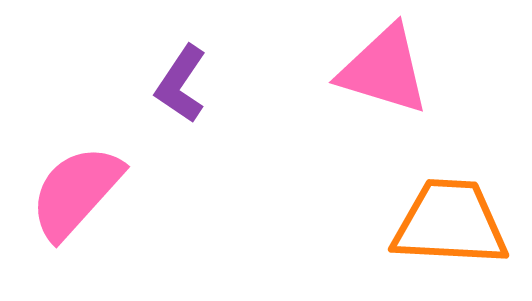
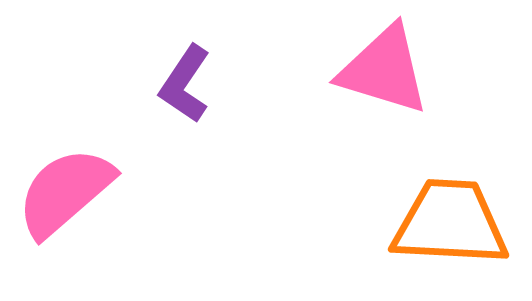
purple L-shape: moved 4 px right
pink semicircle: moved 11 px left; rotated 7 degrees clockwise
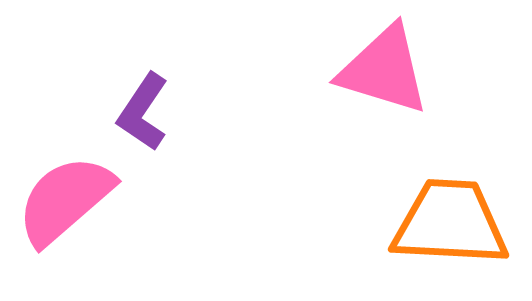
purple L-shape: moved 42 px left, 28 px down
pink semicircle: moved 8 px down
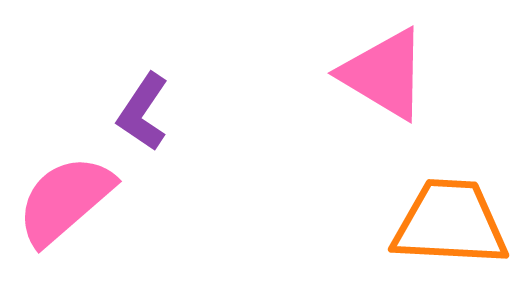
pink triangle: moved 4 px down; rotated 14 degrees clockwise
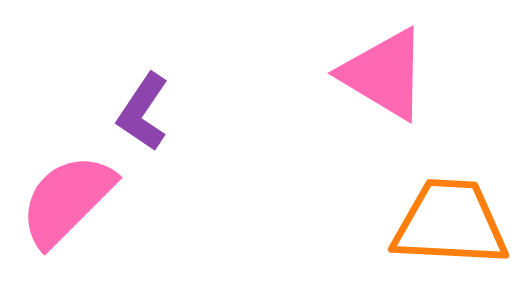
pink semicircle: moved 2 px right; rotated 4 degrees counterclockwise
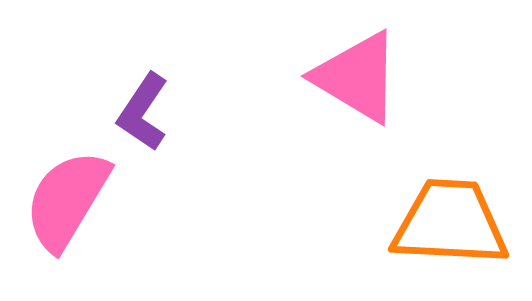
pink triangle: moved 27 px left, 3 px down
pink semicircle: rotated 14 degrees counterclockwise
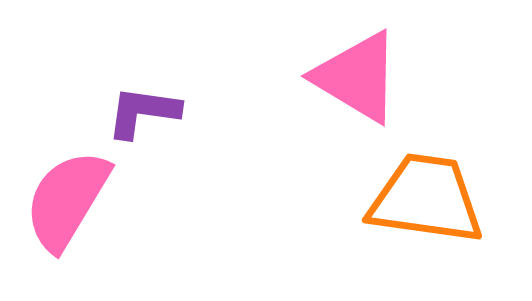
purple L-shape: rotated 64 degrees clockwise
orange trapezoid: moved 24 px left, 24 px up; rotated 5 degrees clockwise
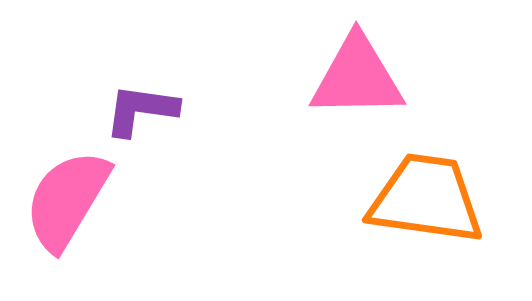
pink triangle: rotated 32 degrees counterclockwise
purple L-shape: moved 2 px left, 2 px up
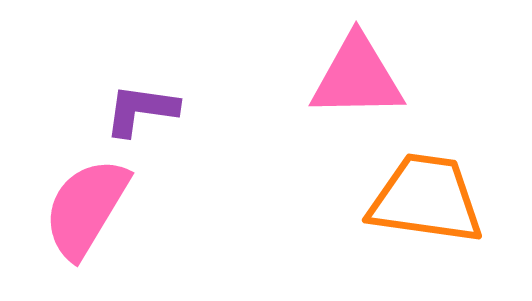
pink semicircle: moved 19 px right, 8 px down
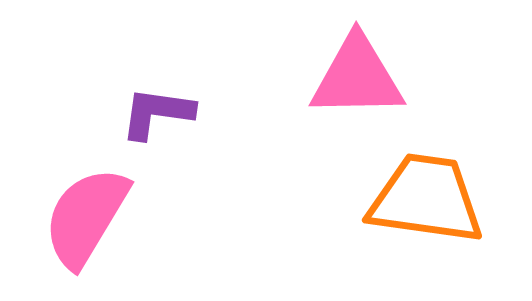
purple L-shape: moved 16 px right, 3 px down
pink semicircle: moved 9 px down
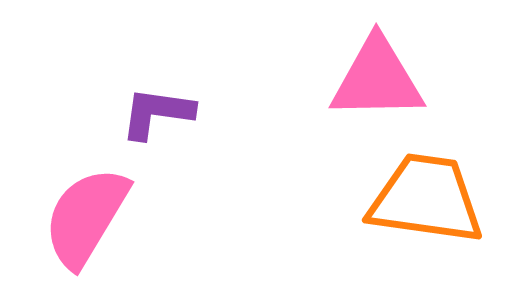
pink triangle: moved 20 px right, 2 px down
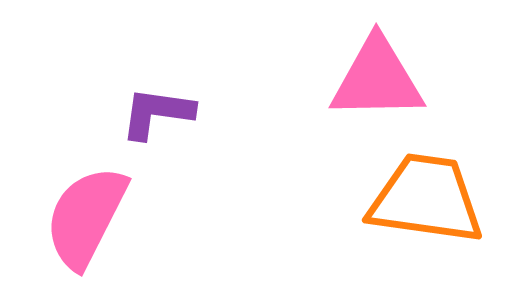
pink semicircle: rotated 4 degrees counterclockwise
